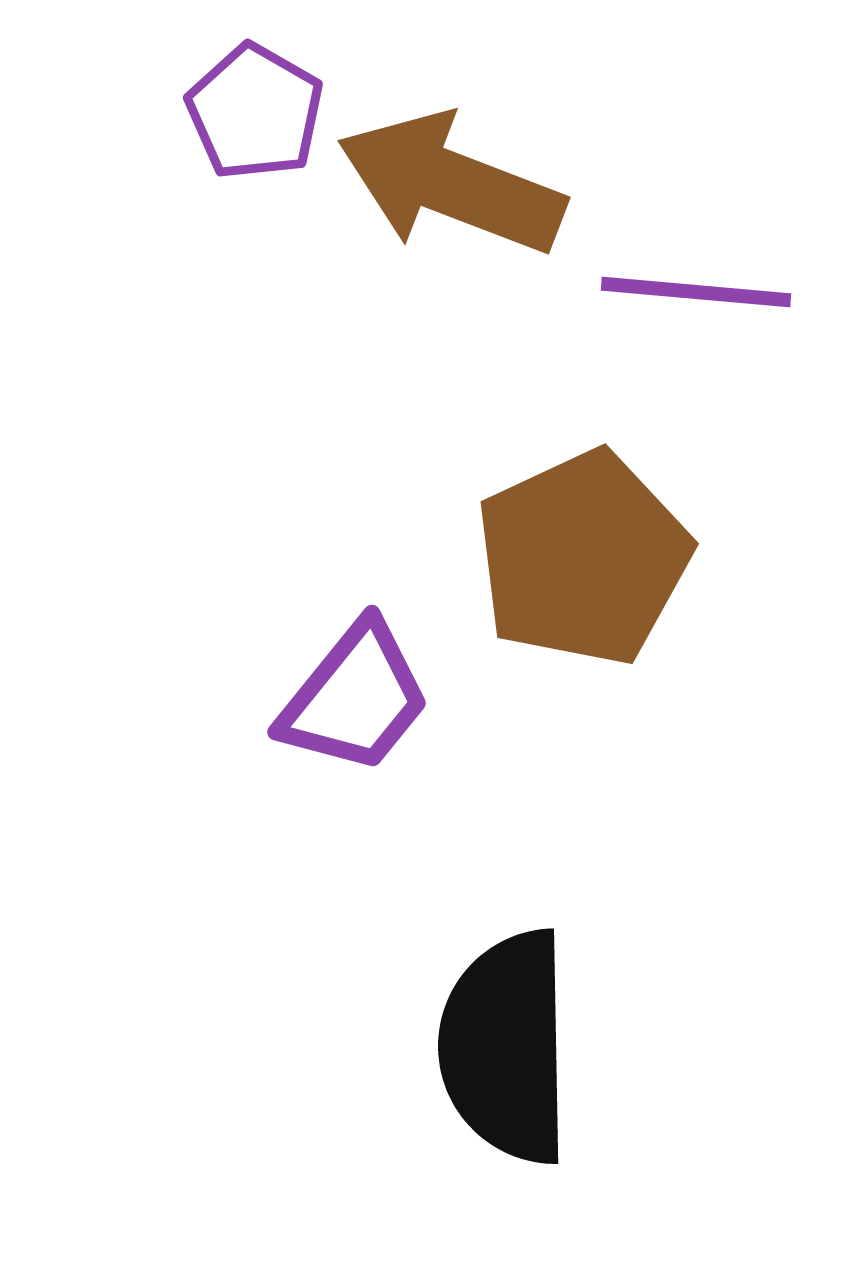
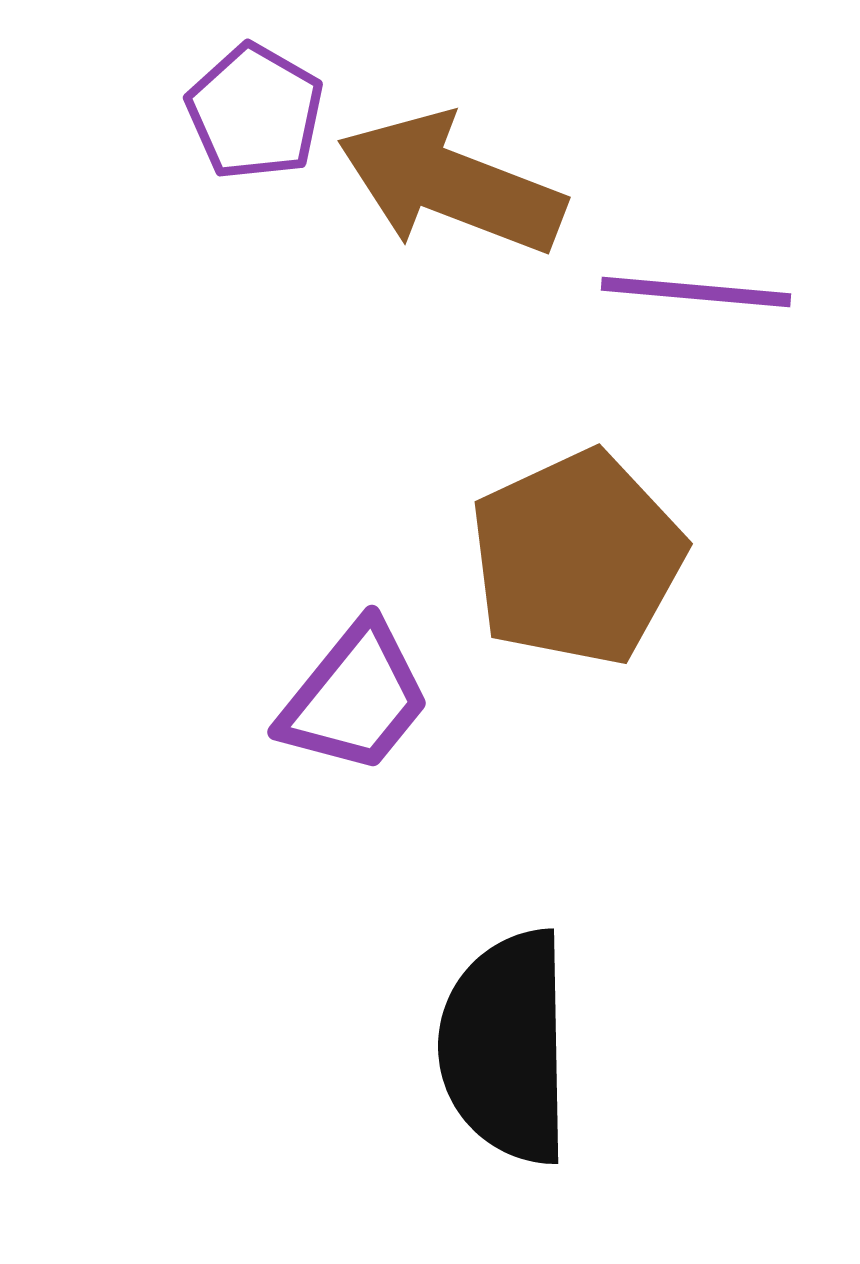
brown pentagon: moved 6 px left
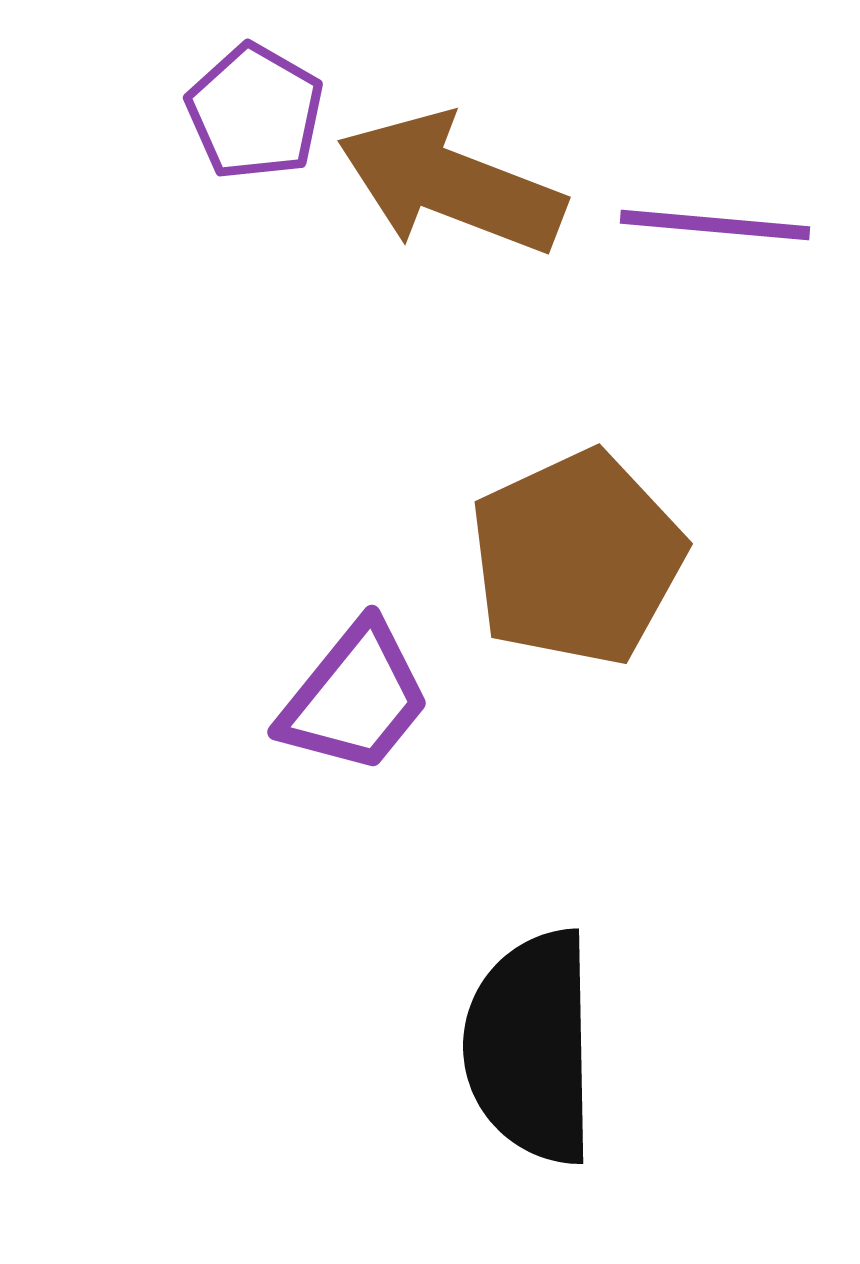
purple line: moved 19 px right, 67 px up
black semicircle: moved 25 px right
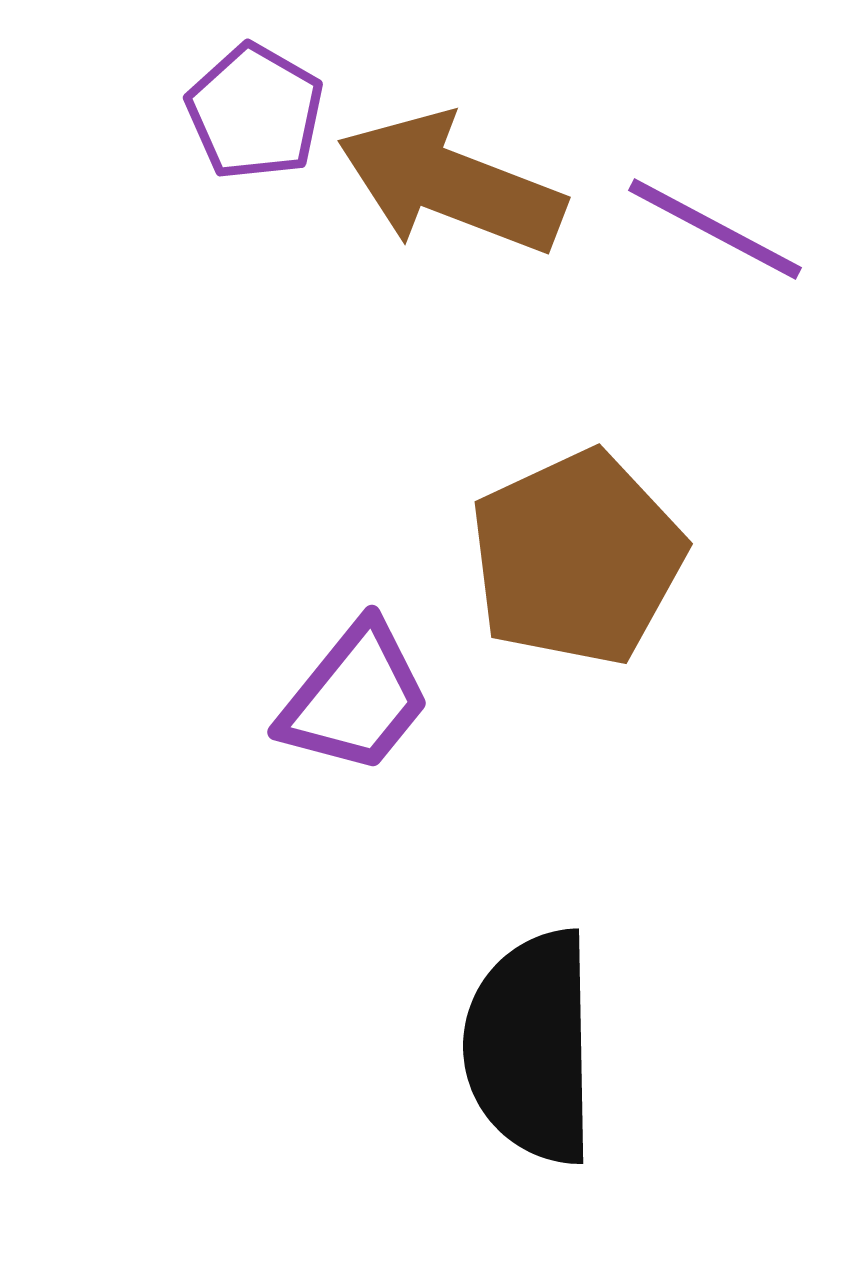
purple line: moved 4 px down; rotated 23 degrees clockwise
